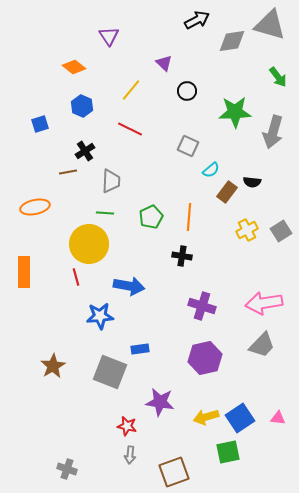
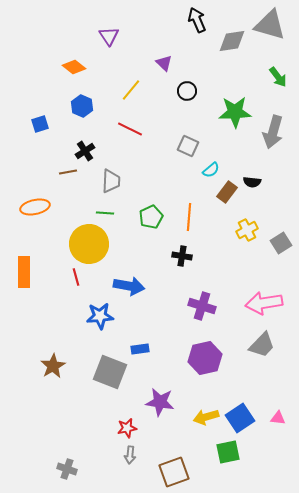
black arrow at (197, 20): rotated 85 degrees counterclockwise
gray square at (281, 231): moved 12 px down
red star at (127, 426): moved 2 px down; rotated 24 degrees counterclockwise
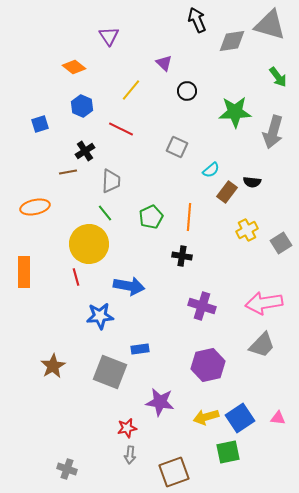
red line at (130, 129): moved 9 px left
gray square at (188, 146): moved 11 px left, 1 px down
green line at (105, 213): rotated 48 degrees clockwise
purple hexagon at (205, 358): moved 3 px right, 7 px down
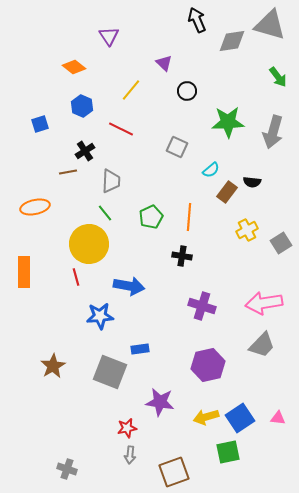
green star at (235, 112): moved 7 px left, 10 px down
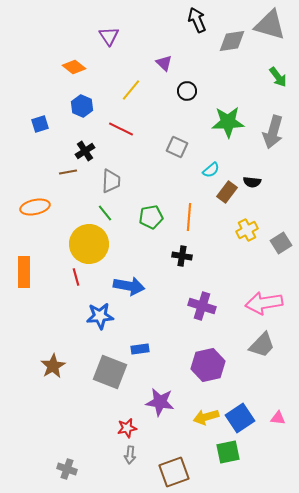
green pentagon at (151, 217): rotated 15 degrees clockwise
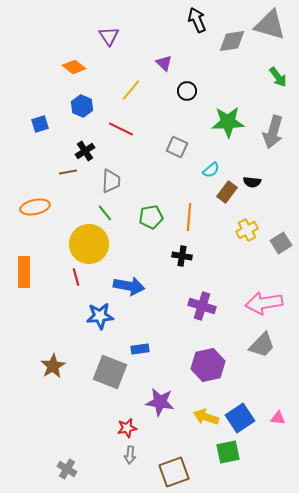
yellow arrow at (206, 417): rotated 35 degrees clockwise
gray cross at (67, 469): rotated 12 degrees clockwise
